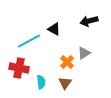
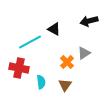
cyan line: moved 1 px right, 1 px down
brown triangle: moved 2 px down
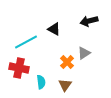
cyan line: moved 4 px left
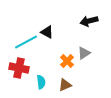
black triangle: moved 7 px left, 3 px down
orange cross: moved 1 px up
brown triangle: rotated 32 degrees clockwise
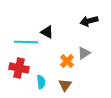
cyan line: rotated 30 degrees clockwise
brown triangle: rotated 32 degrees counterclockwise
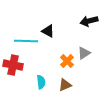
black triangle: moved 1 px right, 1 px up
cyan line: moved 1 px up
red cross: moved 6 px left, 3 px up
brown triangle: rotated 32 degrees clockwise
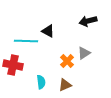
black arrow: moved 1 px left
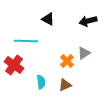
black triangle: moved 12 px up
red cross: moved 1 px right; rotated 24 degrees clockwise
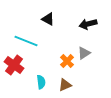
black arrow: moved 3 px down
cyan line: rotated 20 degrees clockwise
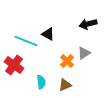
black triangle: moved 15 px down
